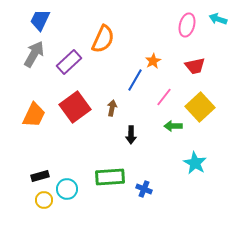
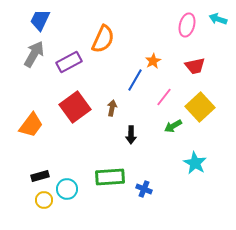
purple rectangle: rotated 15 degrees clockwise
orange trapezoid: moved 3 px left, 10 px down; rotated 12 degrees clockwise
green arrow: rotated 30 degrees counterclockwise
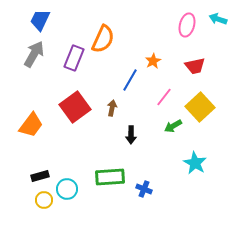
purple rectangle: moved 5 px right, 4 px up; rotated 40 degrees counterclockwise
blue line: moved 5 px left
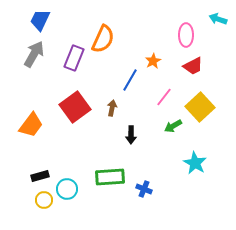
pink ellipse: moved 1 px left, 10 px down; rotated 15 degrees counterclockwise
red trapezoid: moved 2 px left; rotated 15 degrees counterclockwise
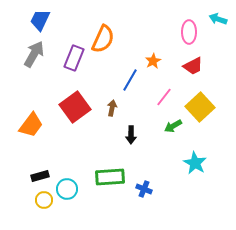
pink ellipse: moved 3 px right, 3 px up
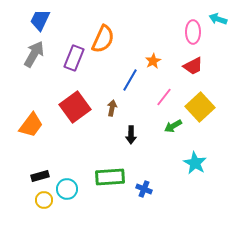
pink ellipse: moved 4 px right
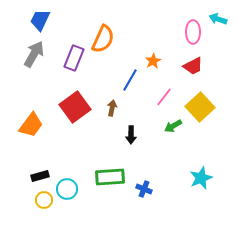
cyan star: moved 6 px right, 15 px down; rotated 20 degrees clockwise
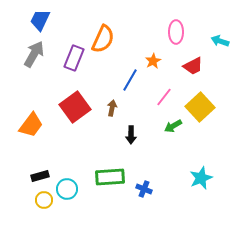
cyan arrow: moved 2 px right, 22 px down
pink ellipse: moved 17 px left
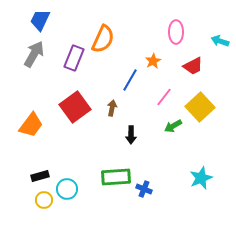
green rectangle: moved 6 px right
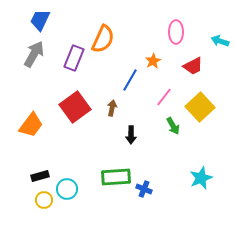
green arrow: rotated 90 degrees counterclockwise
